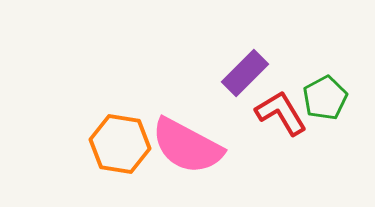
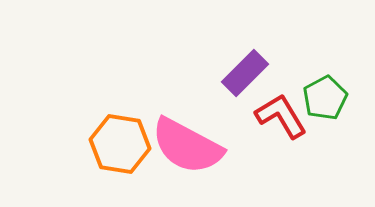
red L-shape: moved 3 px down
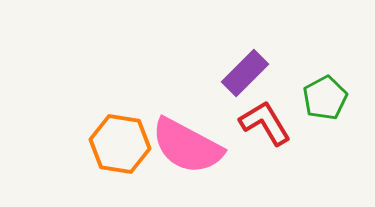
red L-shape: moved 16 px left, 7 px down
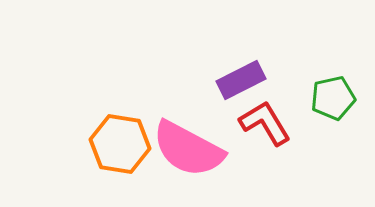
purple rectangle: moved 4 px left, 7 px down; rotated 18 degrees clockwise
green pentagon: moved 8 px right; rotated 15 degrees clockwise
pink semicircle: moved 1 px right, 3 px down
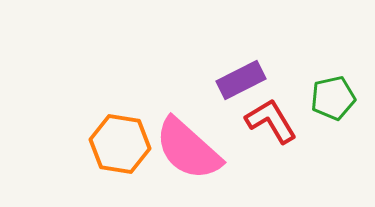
red L-shape: moved 6 px right, 2 px up
pink semicircle: rotated 14 degrees clockwise
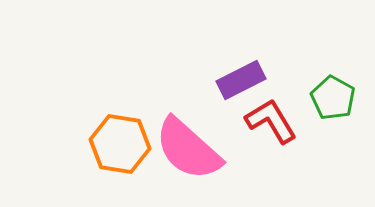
green pentagon: rotated 30 degrees counterclockwise
